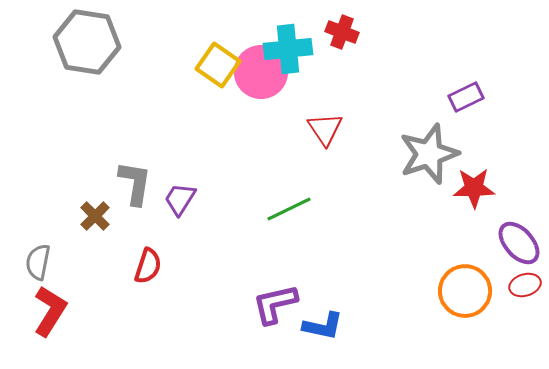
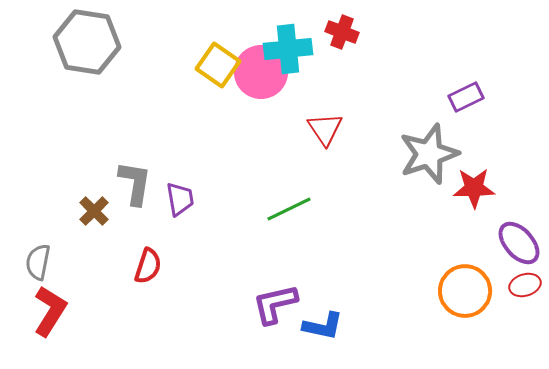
purple trapezoid: rotated 138 degrees clockwise
brown cross: moved 1 px left, 5 px up
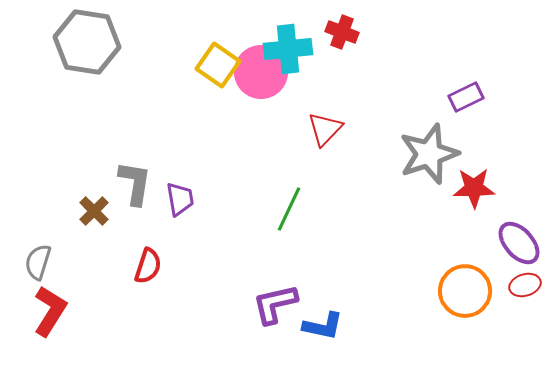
red triangle: rotated 18 degrees clockwise
green line: rotated 39 degrees counterclockwise
gray semicircle: rotated 6 degrees clockwise
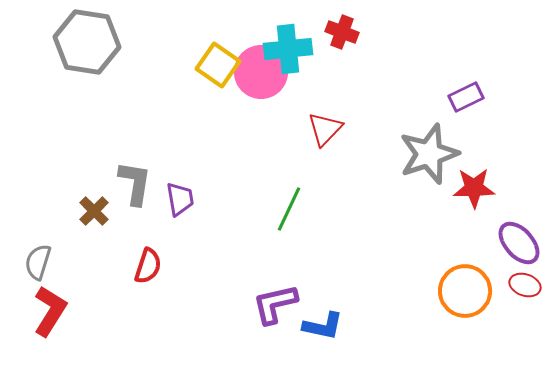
red ellipse: rotated 36 degrees clockwise
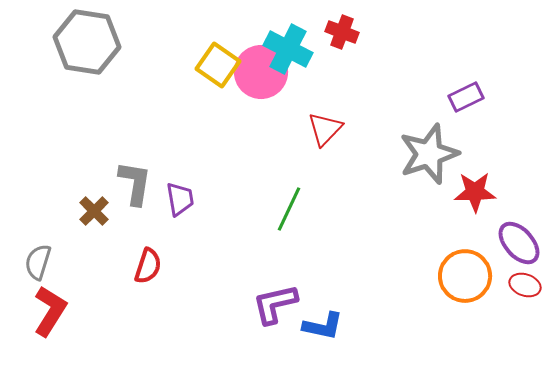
cyan cross: rotated 33 degrees clockwise
red star: moved 1 px right, 4 px down
orange circle: moved 15 px up
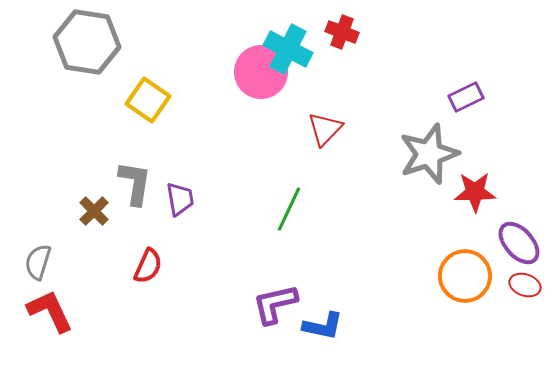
yellow square: moved 70 px left, 35 px down
red semicircle: rotated 6 degrees clockwise
red L-shape: rotated 57 degrees counterclockwise
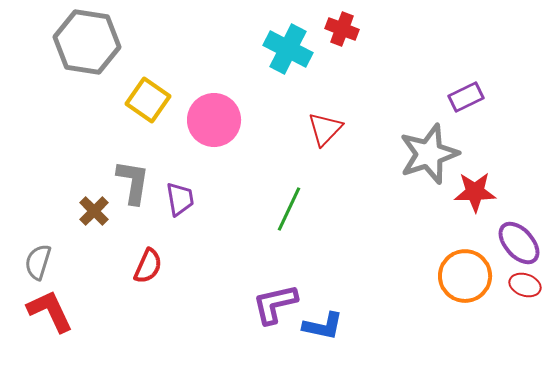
red cross: moved 3 px up
pink circle: moved 47 px left, 48 px down
gray L-shape: moved 2 px left, 1 px up
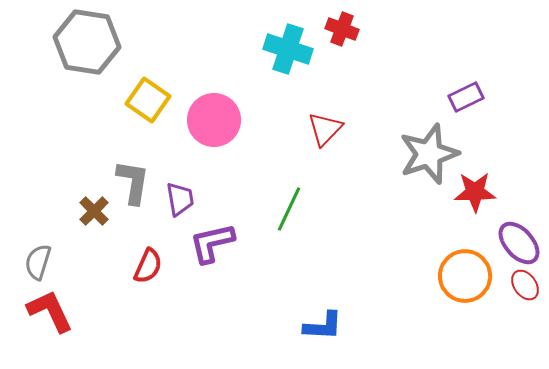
cyan cross: rotated 9 degrees counterclockwise
red ellipse: rotated 36 degrees clockwise
purple L-shape: moved 63 px left, 61 px up
blue L-shape: rotated 9 degrees counterclockwise
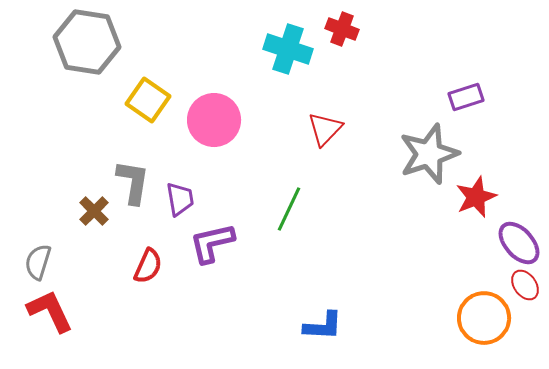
purple rectangle: rotated 8 degrees clockwise
red star: moved 1 px right, 5 px down; rotated 21 degrees counterclockwise
orange circle: moved 19 px right, 42 px down
